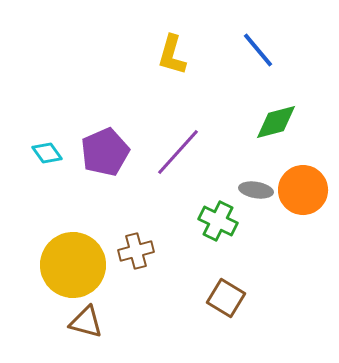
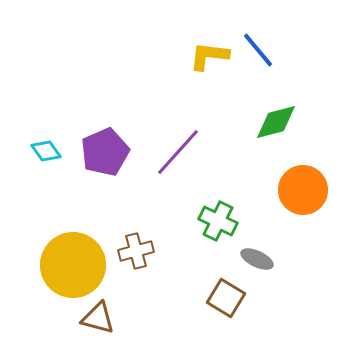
yellow L-shape: moved 37 px right, 1 px down; rotated 81 degrees clockwise
cyan diamond: moved 1 px left, 2 px up
gray ellipse: moved 1 px right, 69 px down; rotated 16 degrees clockwise
brown triangle: moved 12 px right, 4 px up
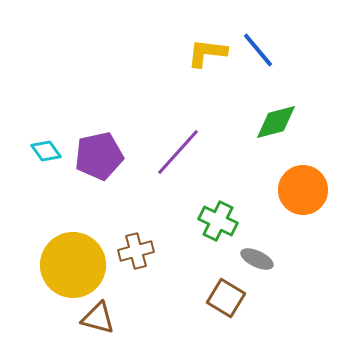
yellow L-shape: moved 2 px left, 3 px up
purple pentagon: moved 6 px left, 4 px down; rotated 12 degrees clockwise
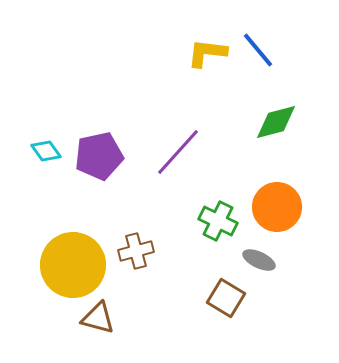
orange circle: moved 26 px left, 17 px down
gray ellipse: moved 2 px right, 1 px down
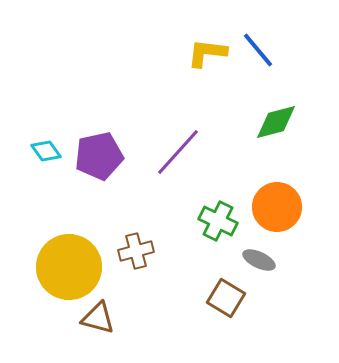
yellow circle: moved 4 px left, 2 px down
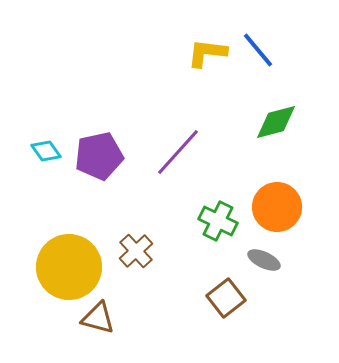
brown cross: rotated 28 degrees counterclockwise
gray ellipse: moved 5 px right
brown square: rotated 21 degrees clockwise
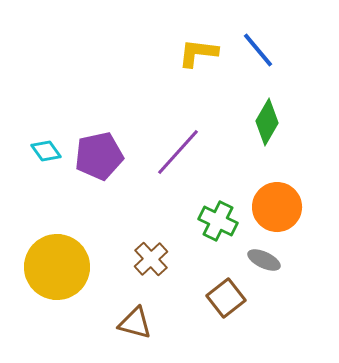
yellow L-shape: moved 9 px left
green diamond: moved 9 px left; rotated 45 degrees counterclockwise
brown cross: moved 15 px right, 8 px down
yellow circle: moved 12 px left
brown triangle: moved 37 px right, 5 px down
